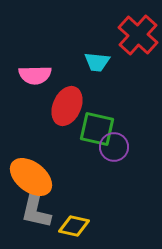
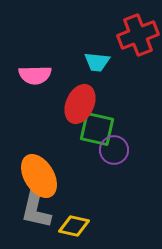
red cross: rotated 27 degrees clockwise
red ellipse: moved 13 px right, 2 px up
purple circle: moved 3 px down
orange ellipse: moved 8 px right, 1 px up; rotated 21 degrees clockwise
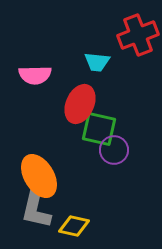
green square: moved 2 px right
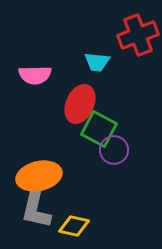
green square: rotated 15 degrees clockwise
orange ellipse: rotated 72 degrees counterclockwise
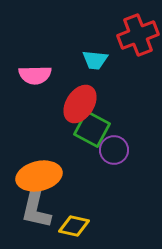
cyan trapezoid: moved 2 px left, 2 px up
red ellipse: rotated 9 degrees clockwise
green square: moved 7 px left
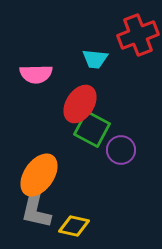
cyan trapezoid: moved 1 px up
pink semicircle: moved 1 px right, 1 px up
purple circle: moved 7 px right
orange ellipse: moved 1 px up; rotated 42 degrees counterclockwise
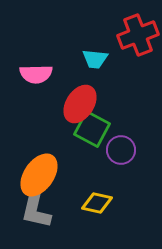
yellow diamond: moved 23 px right, 23 px up
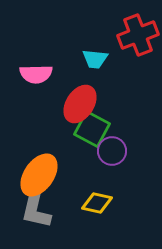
purple circle: moved 9 px left, 1 px down
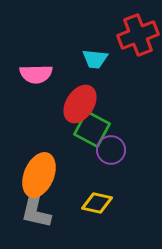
purple circle: moved 1 px left, 1 px up
orange ellipse: rotated 12 degrees counterclockwise
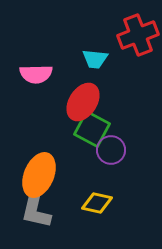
red ellipse: moved 3 px right, 2 px up
